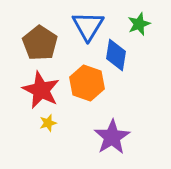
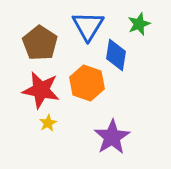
red star: rotated 15 degrees counterclockwise
yellow star: rotated 12 degrees counterclockwise
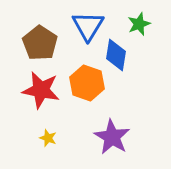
yellow star: moved 15 px down; rotated 24 degrees counterclockwise
purple star: rotated 9 degrees counterclockwise
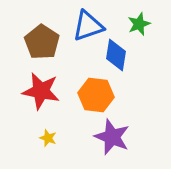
blue triangle: rotated 40 degrees clockwise
brown pentagon: moved 2 px right, 1 px up
orange hexagon: moved 9 px right, 12 px down; rotated 12 degrees counterclockwise
red star: moved 1 px down
purple star: rotated 9 degrees counterclockwise
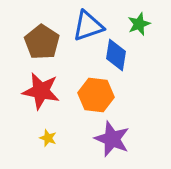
purple star: moved 2 px down
